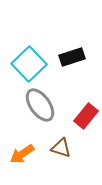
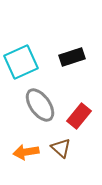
cyan square: moved 8 px left, 2 px up; rotated 20 degrees clockwise
red rectangle: moved 7 px left
brown triangle: rotated 25 degrees clockwise
orange arrow: moved 4 px right, 2 px up; rotated 25 degrees clockwise
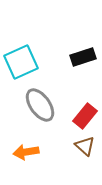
black rectangle: moved 11 px right
red rectangle: moved 6 px right
brown triangle: moved 24 px right, 2 px up
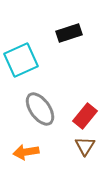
black rectangle: moved 14 px left, 24 px up
cyan square: moved 2 px up
gray ellipse: moved 4 px down
brown triangle: rotated 20 degrees clockwise
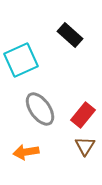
black rectangle: moved 1 px right, 2 px down; rotated 60 degrees clockwise
red rectangle: moved 2 px left, 1 px up
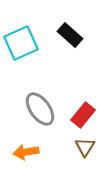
cyan square: moved 17 px up
brown triangle: moved 1 px down
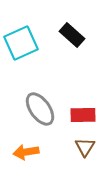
black rectangle: moved 2 px right
red rectangle: rotated 50 degrees clockwise
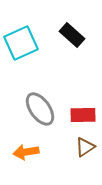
brown triangle: rotated 25 degrees clockwise
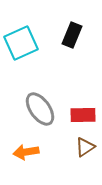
black rectangle: rotated 70 degrees clockwise
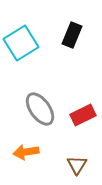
cyan square: rotated 8 degrees counterclockwise
red rectangle: rotated 25 degrees counterclockwise
brown triangle: moved 8 px left, 18 px down; rotated 25 degrees counterclockwise
